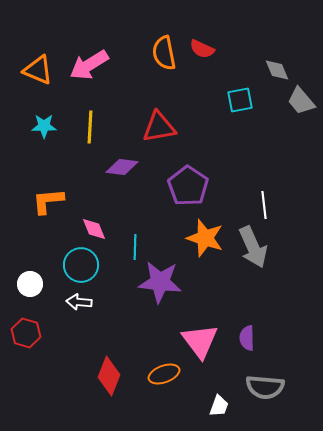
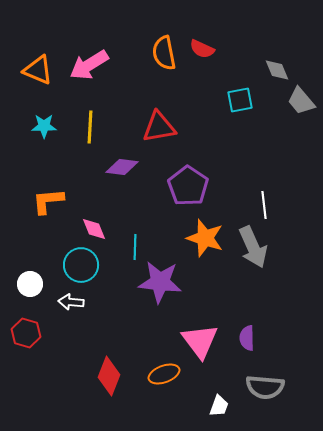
white arrow: moved 8 px left
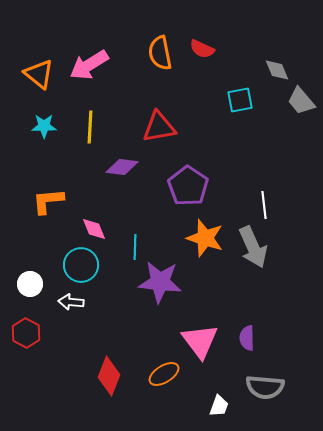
orange semicircle: moved 4 px left
orange triangle: moved 1 px right, 4 px down; rotated 16 degrees clockwise
red hexagon: rotated 12 degrees clockwise
orange ellipse: rotated 12 degrees counterclockwise
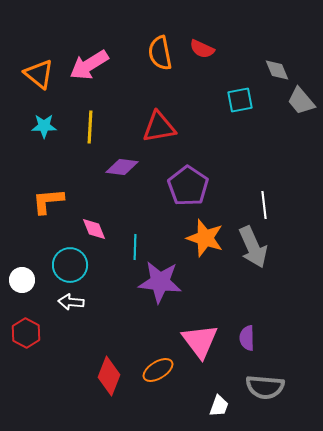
cyan circle: moved 11 px left
white circle: moved 8 px left, 4 px up
orange ellipse: moved 6 px left, 4 px up
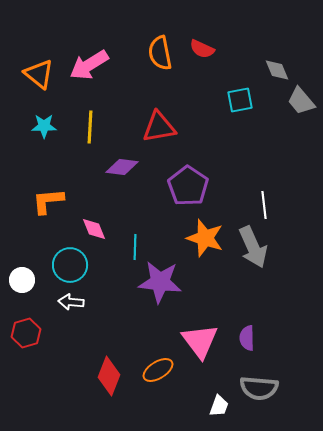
red hexagon: rotated 16 degrees clockwise
gray semicircle: moved 6 px left, 1 px down
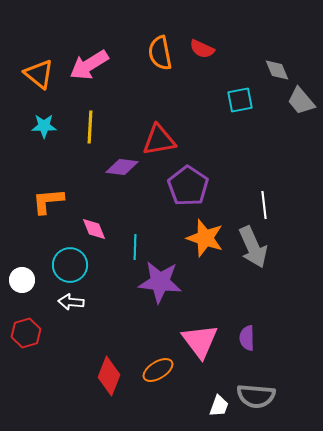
red triangle: moved 13 px down
gray semicircle: moved 3 px left, 8 px down
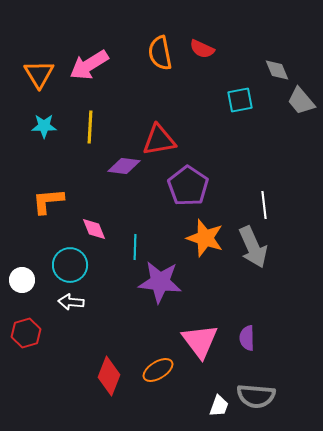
orange triangle: rotated 20 degrees clockwise
purple diamond: moved 2 px right, 1 px up
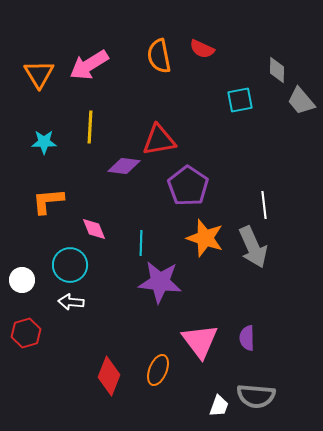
orange semicircle: moved 1 px left, 3 px down
gray diamond: rotated 24 degrees clockwise
cyan star: moved 16 px down
cyan line: moved 6 px right, 4 px up
orange ellipse: rotated 36 degrees counterclockwise
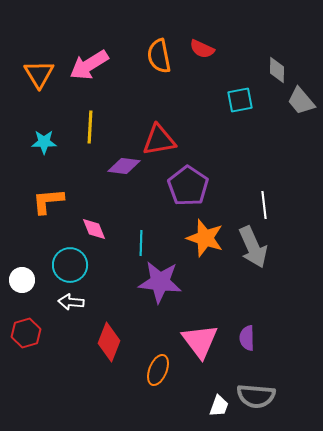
red diamond: moved 34 px up
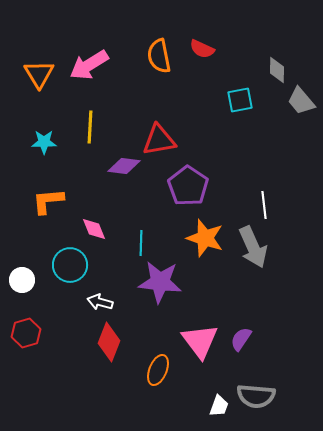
white arrow: moved 29 px right; rotated 10 degrees clockwise
purple semicircle: moved 6 px left, 1 px down; rotated 35 degrees clockwise
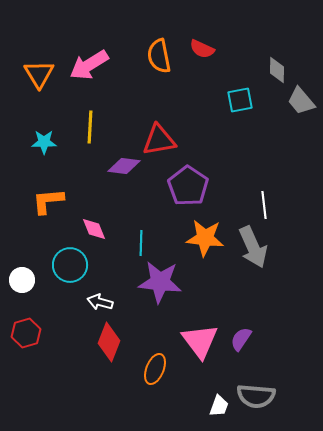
orange star: rotated 12 degrees counterclockwise
orange ellipse: moved 3 px left, 1 px up
